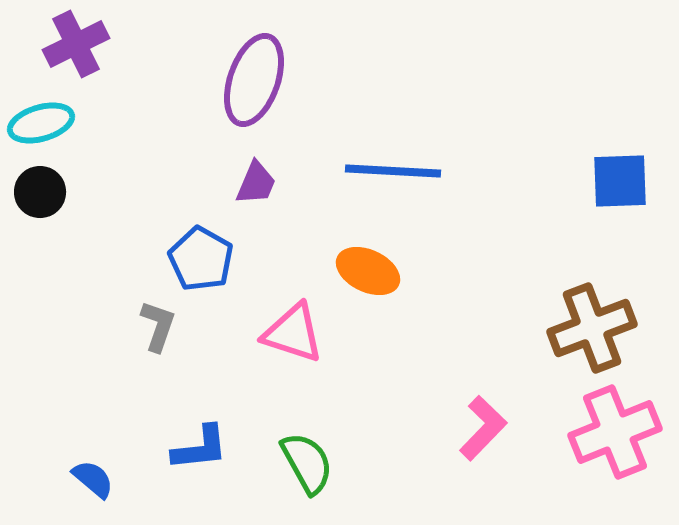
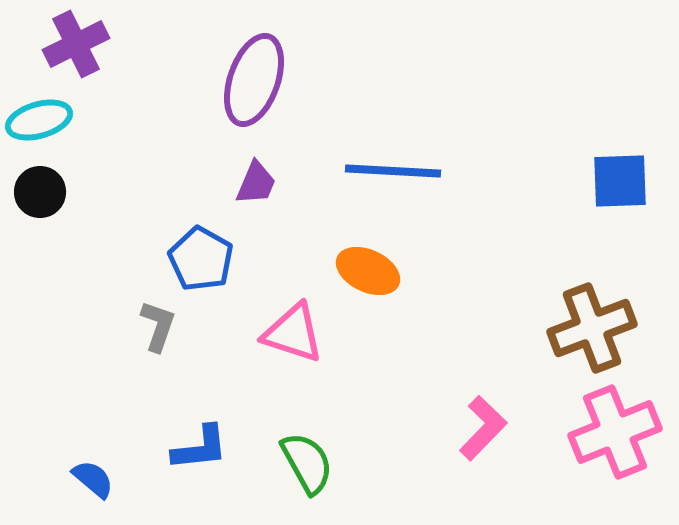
cyan ellipse: moved 2 px left, 3 px up
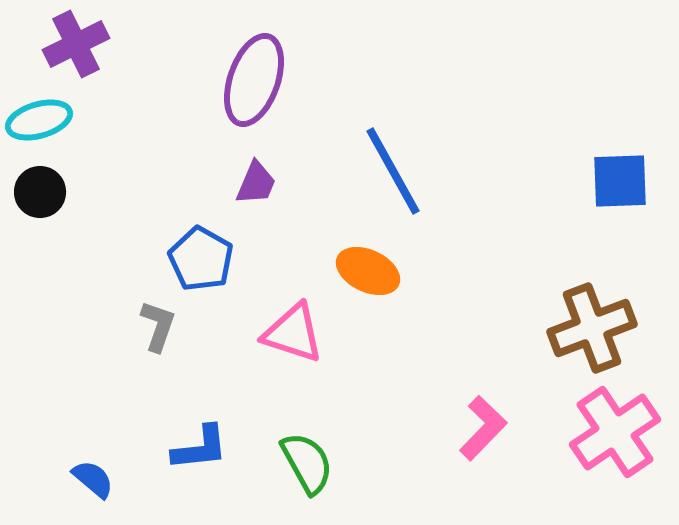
blue line: rotated 58 degrees clockwise
pink cross: rotated 12 degrees counterclockwise
